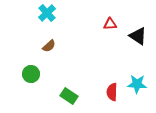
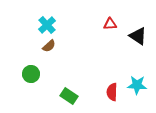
cyan cross: moved 12 px down
cyan star: moved 1 px down
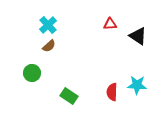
cyan cross: moved 1 px right
green circle: moved 1 px right, 1 px up
